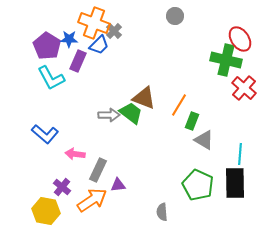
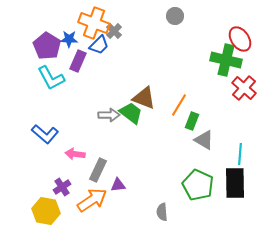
purple cross: rotated 18 degrees clockwise
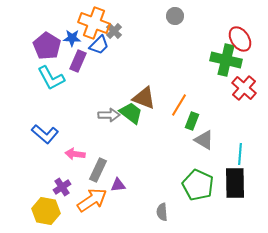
blue star: moved 3 px right, 1 px up
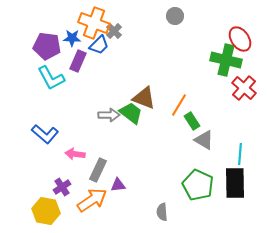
purple pentagon: rotated 24 degrees counterclockwise
green rectangle: rotated 54 degrees counterclockwise
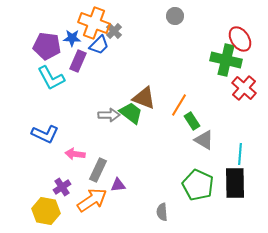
blue L-shape: rotated 16 degrees counterclockwise
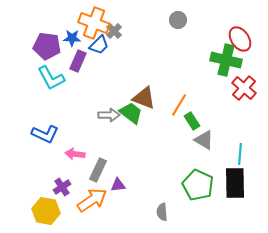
gray circle: moved 3 px right, 4 px down
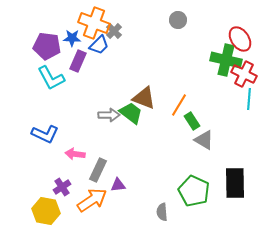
red cross: moved 14 px up; rotated 15 degrees counterclockwise
cyan line: moved 9 px right, 55 px up
green pentagon: moved 4 px left, 6 px down
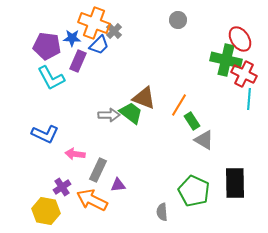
orange arrow: rotated 120 degrees counterclockwise
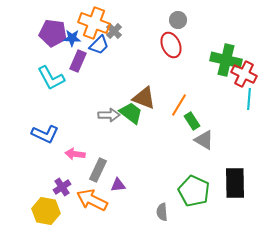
red ellipse: moved 69 px left, 6 px down; rotated 10 degrees clockwise
purple pentagon: moved 6 px right, 13 px up
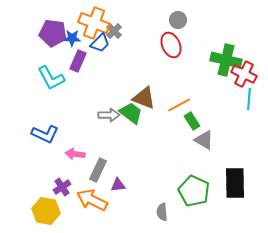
blue trapezoid: moved 1 px right, 2 px up
orange line: rotated 30 degrees clockwise
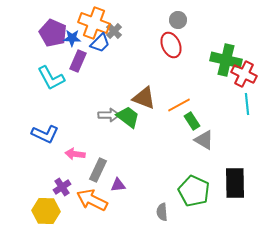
purple pentagon: rotated 16 degrees clockwise
cyan line: moved 2 px left, 5 px down; rotated 10 degrees counterclockwise
green trapezoid: moved 3 px left, 4 px down
yellow hexagon: rotated 8 degrees counterclockwise
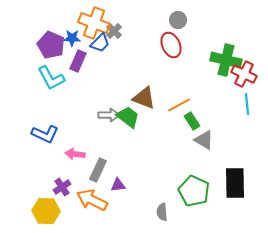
purple pentagon: moved 2 px left, 12 px down
